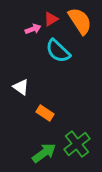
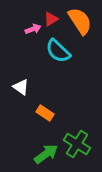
green cross: rotated 20 degrees counterclockwise
green arrow: moved 2 px right, 1 px down
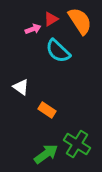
orange rectangle: moved 2 px right, 3 px up
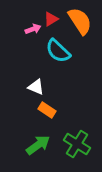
white triangle: moved 15 px right; rotated 12 degrees counterclockwise
green arrow: moved 8 px left, 9 px up
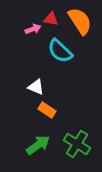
red triangle: rotated 42 degrees clockwise
cyan semicircle: moved 2 px right
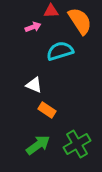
red triangle: moved 8 px up; rotated 14 degrees counterclockwise
pink arrow: moved 2 px up
cyan semicircle: rotated 120 degrees clockwise
white triangle: moved 2 px left, 2 px up
green cross: rotated 28 degrees clockwise
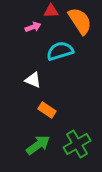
white triangle: moved 1 px left, 5 px up
